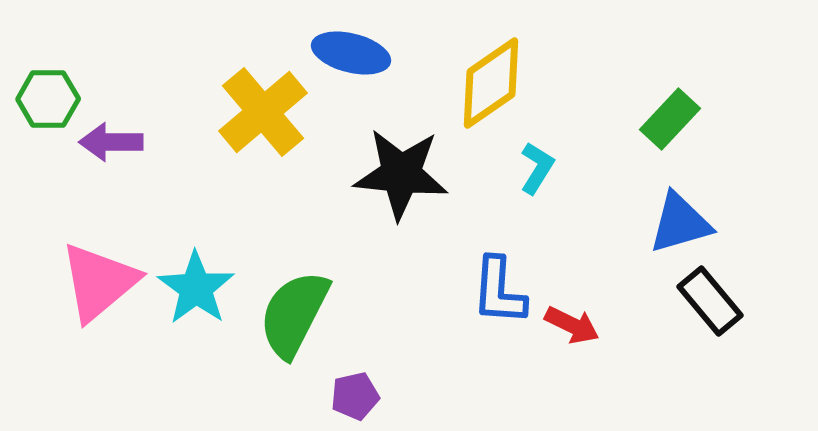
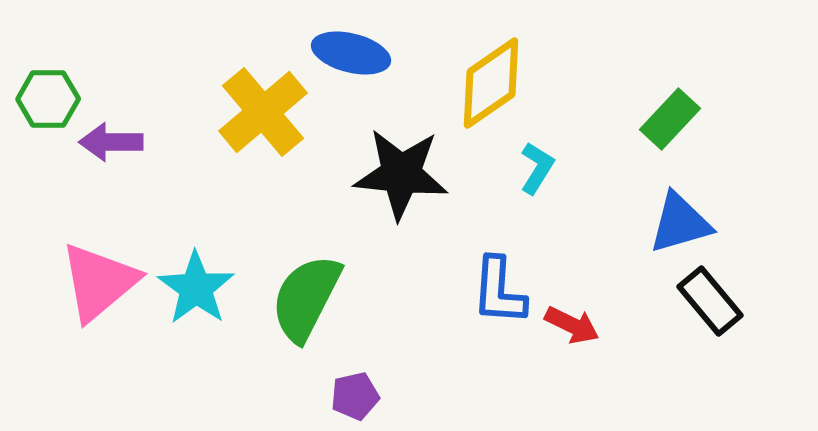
green semicircle: moved 12 px right, 16 px up
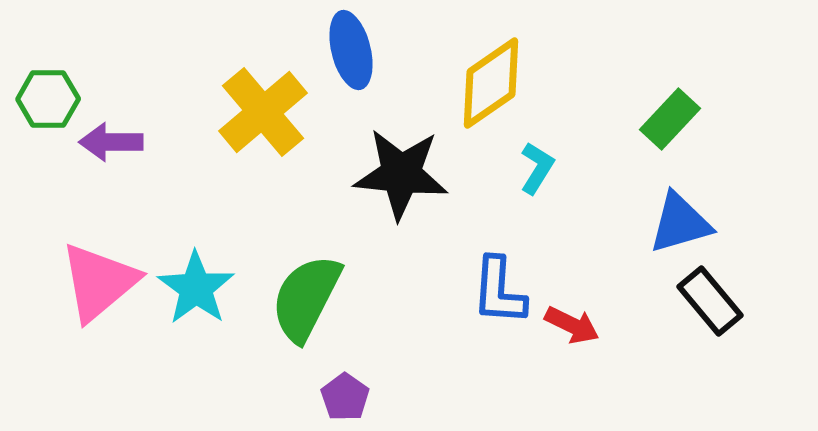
blue ellipse: moved 3 px up; rotated 62 degrees clockwise
purple pentagon: moved 10 px left, 1 px down; rotated 24 degrees counterclockwise
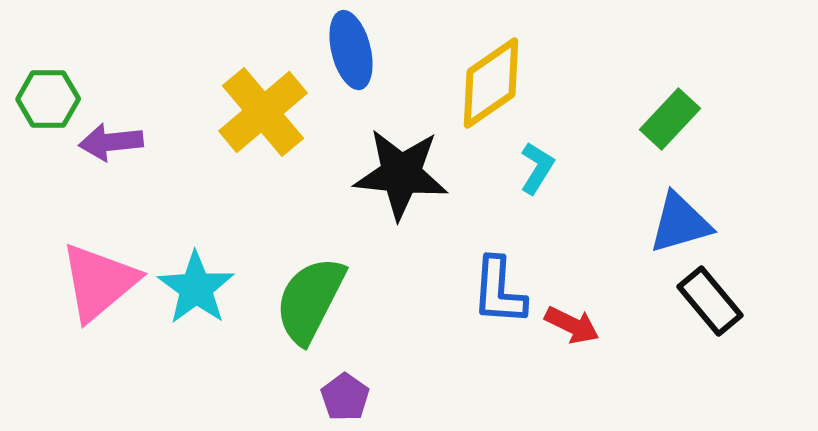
purple arrow: rotated 6 degrees counterclockwise
green semicircle: moved 4 px right, 2 px down
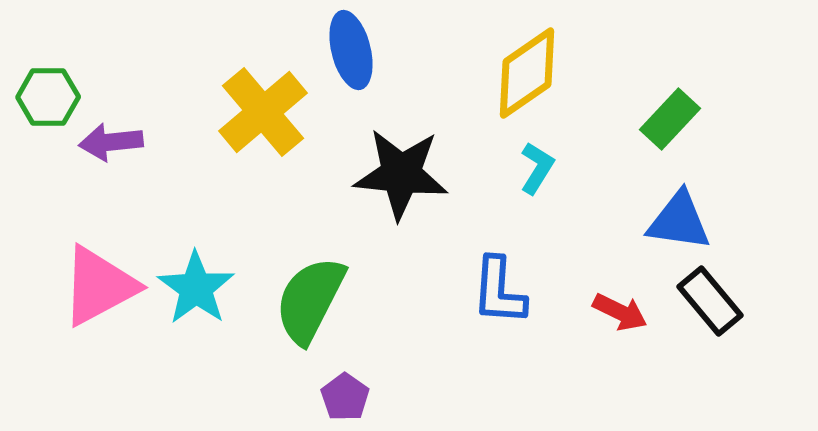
yellow diamond: moved 36 px right, 10 px up
green hexagon: moved 2 px up
blue triangle: moved 1 px left, 2 px up; rotated 24 degrees clockwise
pink triangle: moved 4 px down; rotated 12 degrees clockwise
red arrow: moved 48 px right, 13 px up
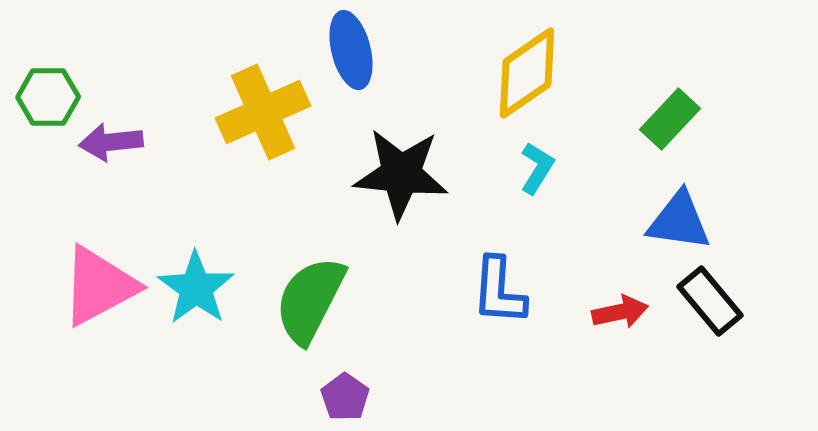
yellow cross: rotated 16 degrees clockwise
red arrow: rotated 38 degrees counterclockwise
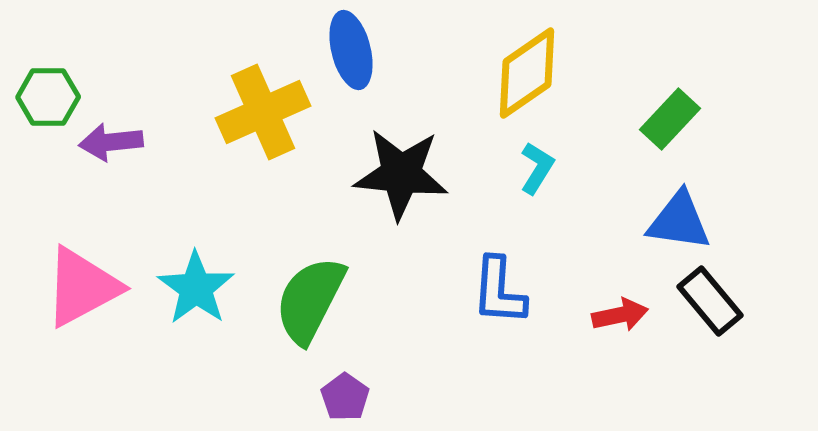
pink triangle: moved 17 px left, 1 px down
red arrow: moved 3 px down
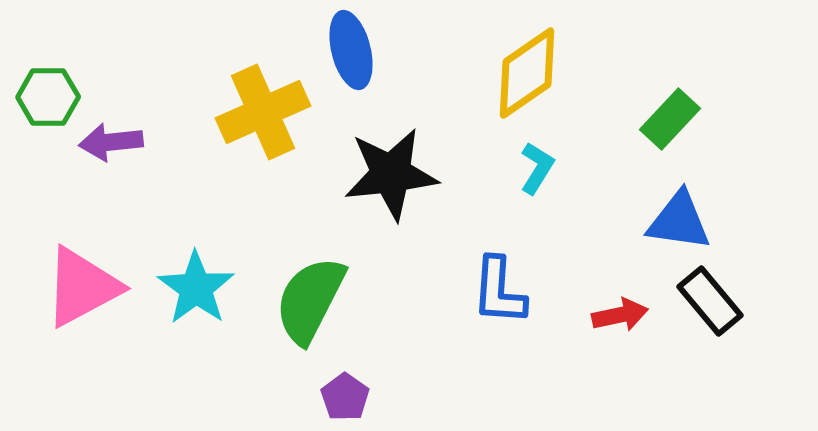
black star: moved 10 px left; rotated 12 degrees counterclockwise
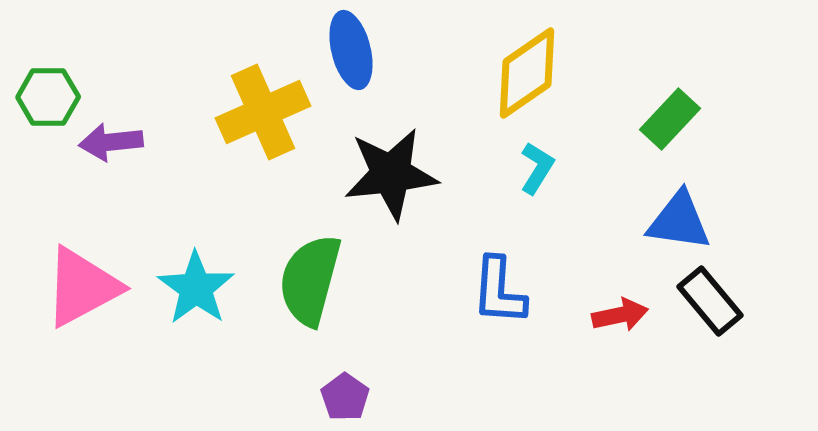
green semicircle: moved 20 px up; rotated 12 degrees counterclockwise
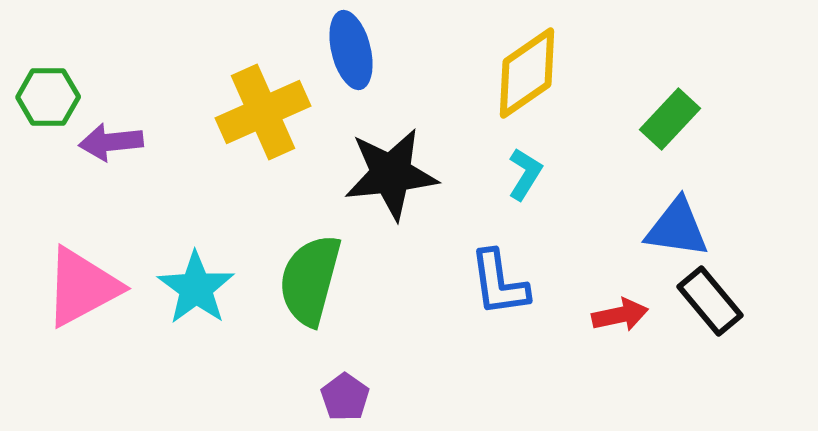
cyan L-shape: moved 12 px left, 6 px down
blue triangle: moved 2 px left, 7 px down
blue L-shape: moved 8 px up; rotated 12 degrees counterclockwise
